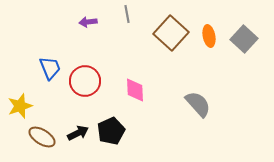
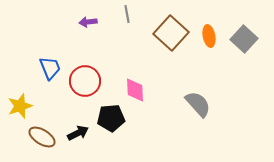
black pentagon: moved 13 px up; rotated 20 degrees clockwise
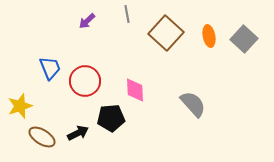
purple arrow: moved 1 px left, 1 px up; rotated 36 degrees counterclockwise
brown square: moved 5 px left
gray semicircle: moved 5 px left
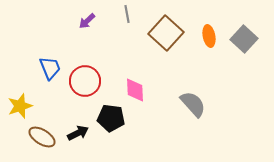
black pentagon: rotated 12 degrees clockwise
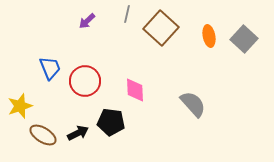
gray line: rotated 24 degrees clockwise
brown square: moved 5 px left, 5 px up
black pentagon: moved 4 px down
brown ellipse: moved 1 px right, 2 px up
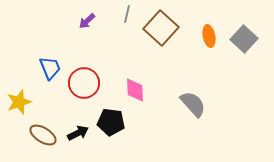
red circle: moved 1 px left, 2 px down
yellow star: moved 1 px left, 4 px up
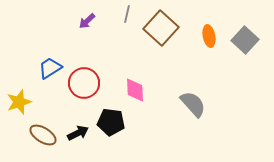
gray square: moved 1 px right, 1 px down
blue trapezoid: rotated 100 degrees counterclockwise
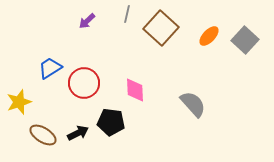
orange ellipse: rotated 55 degrees clockwise
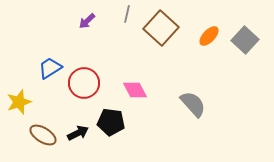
pink diamond: rotated 25 degrees counterclockwise
